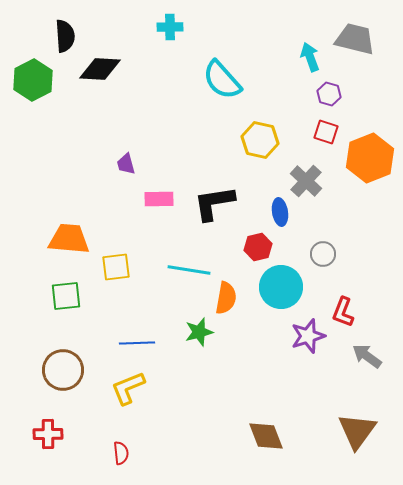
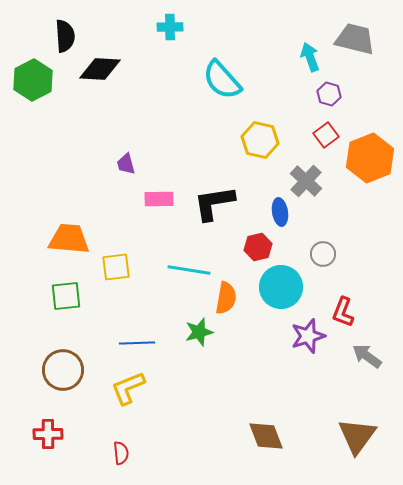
red square: moved 3 px down; rotated 35 degrees clockwise
brown triangle: moved 5 px down
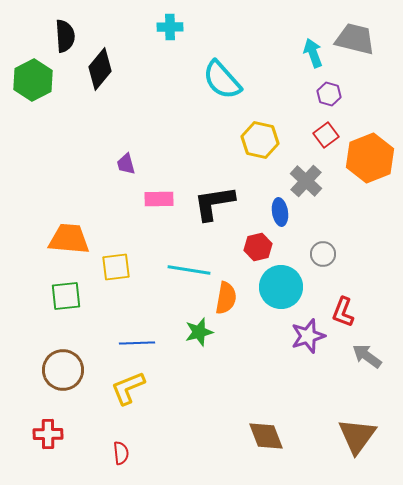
cyan arrow: moved 3 px right, 4 px up
black diamond: rotated 54 degrees counterclockwise
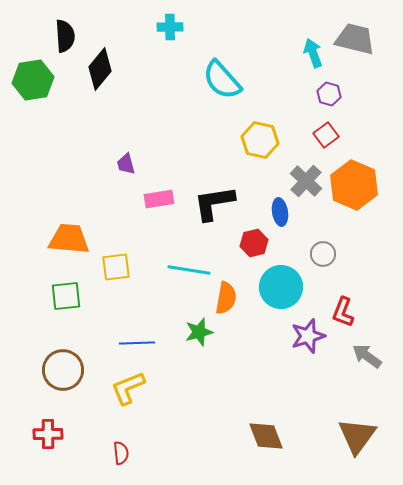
green hexagon: rotated 18 degrees clockwise
orange hexagon: moved 16 px left, 27 px down; rotated 15 degrees counterclockwise
pink rectangle: rotated 8 degrees counterclockwise
red hexagon: moved 4 px left, 4 px up
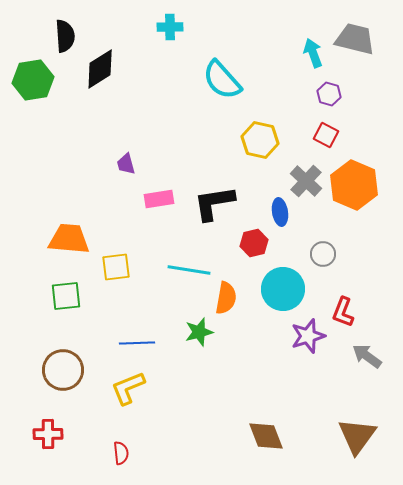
black diamond: rotated 18 degrees clockwise
red square: rotated 25 degrees counterclockwise
cyan circle: moved 2 px right, 2 px down
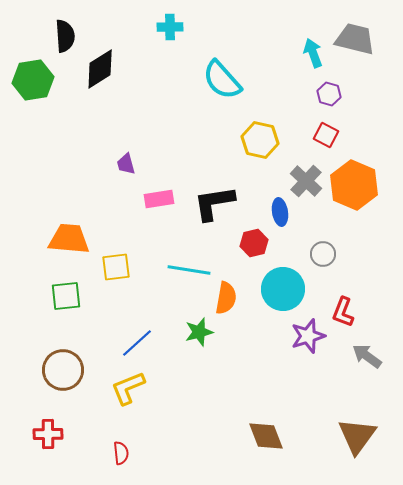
blue line: rotated 40 degrees counterclockwise
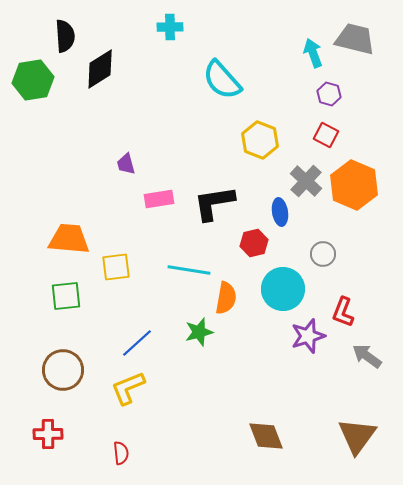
yellow hexagon: rotated 9 degrees clockwise
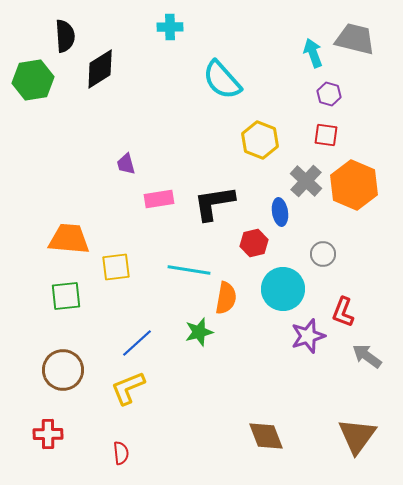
red square: rotated 20 degrees counterclockwise
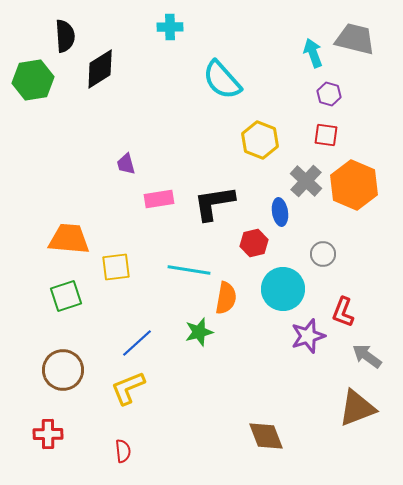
green square: rotated 12 degrees counterclockwise
brown triangle: moved 28 px up; rotated 33 degrees clockwise
red semicircle: moved 2 px right, 2 px up
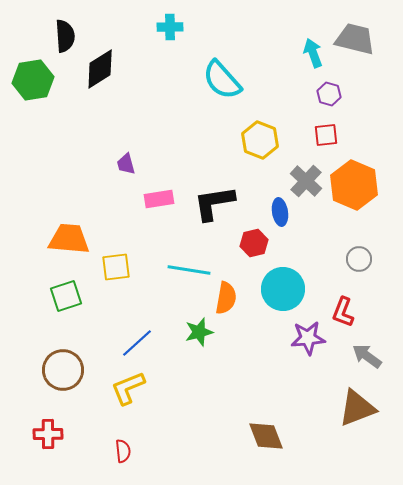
red square: rotated 15 degrees counterclockwise
gray circle: moved 36 px right, 5 px down
purple star: moved 2 px down; rotated 12 degrees clockwise
